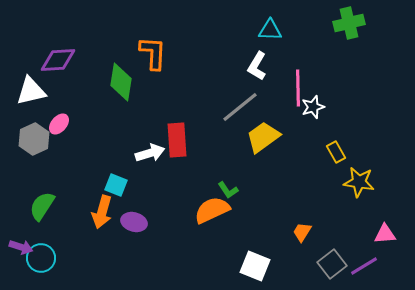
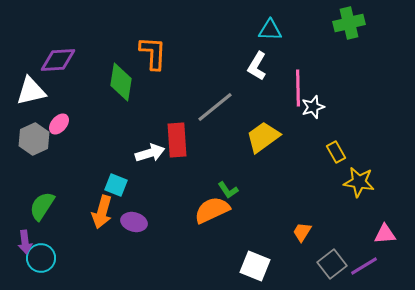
gray line: moved 25 px left
purple arrow: moved 4 px right, 5 px up; rotated 65 degrees clockwise
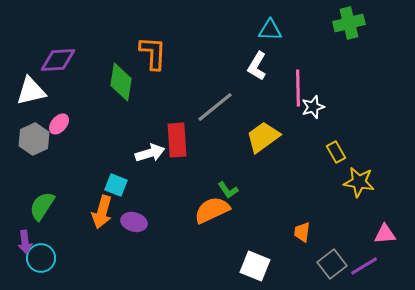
orange trapezoid: rotated 25 degrees counterclockwise
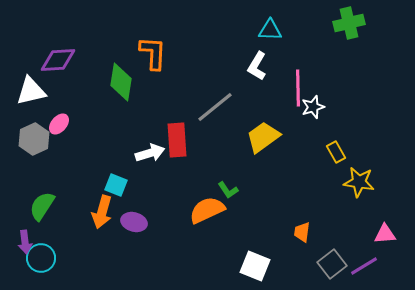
orange semicircle: moved 5 px left
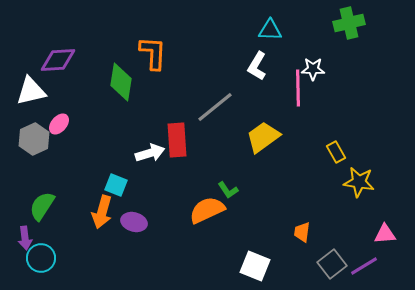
white star: moved 38 px up; rotated 20 degrees clockwise
purple arrow: moved 4 px up
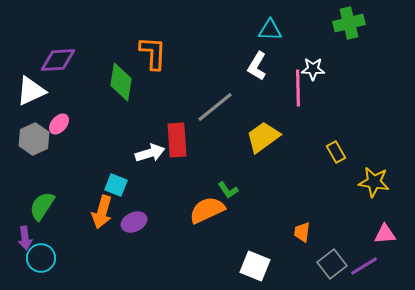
white triangle: rotated 12 degrees counterclockwise
yellow star: moved 15 px right
purple ellipse: rotated 40 degrees counterclockwise
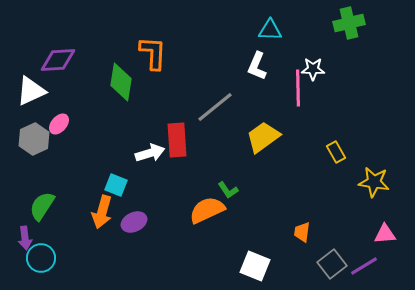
white L-shape: rotated 8 degrees counterclockwise
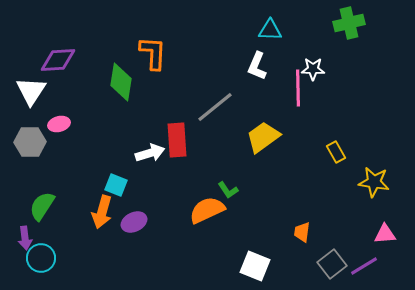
white triangle: rotated 32 degrees counterclockwise
pink ellipse: rotated 35 degrees clockwise
gray hexagon: moved 4 px left, 3 px down; rotated 24 degrees clockwise
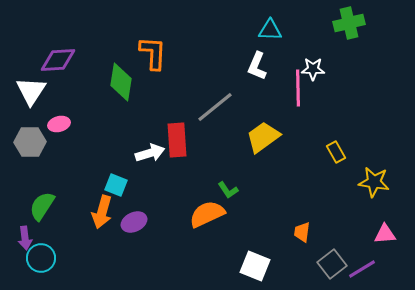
orange semicircle: moved 4 px down
purple line: moved 2 px left, 3 px down
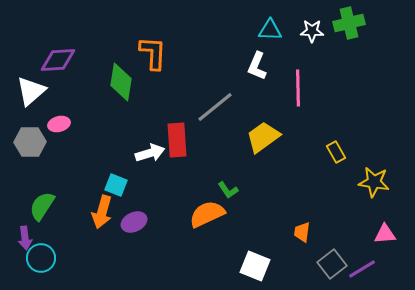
white star: moved 1 px left, 38 px up
white triangle: rotated 16 degrees clockwise
